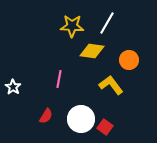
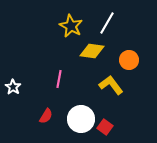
yellow star: moved 1 px left; rotated 25 degrees clockwise
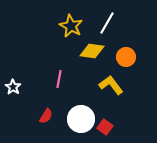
orange circle: moved 3 px left, 3 px up
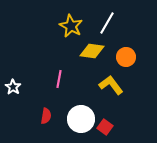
red semicircle: rotated 21 degrees counterclockwise
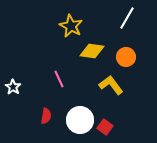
white line: moved 20 px right, 5 px up
pink line: rotated 36 degrees counterclockwise
white circle: moved 1 px left, 1 px down
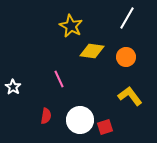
yellow L-shape: moved 19 px right, 11 px down
red square: rotated 35 degrees clockwise
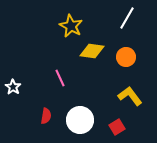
pink line: moved 1 px right, 1 px up
red square: moved 12 px right; rotated 14 degrees counterclockwise
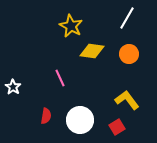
orange circle: moved 3 px right, 3 px up
yellow L-shape: moved 3 px left, 4 px down
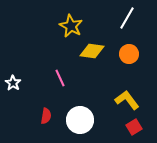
white star: moved 4 px up
red square: moved 17 px right
